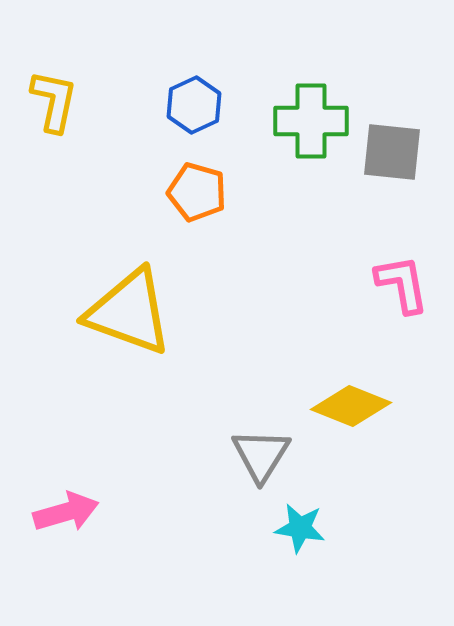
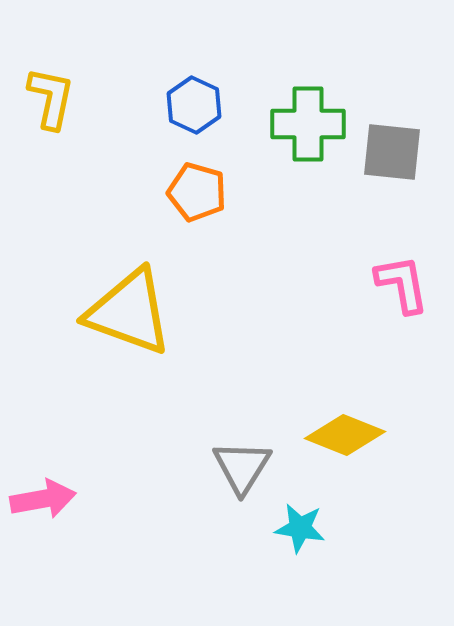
yellow L-shape: moved 3 px left, 3 px up
blue hexagon: rotated 10 degrees counterclockwise
green cross: moved 3 px left, 3 px down
yellow diamond: moved 6 px left, 29 px down
gray triangle: moved 19 px left, 12 px down
pink arrow: moved 23 px left, 13 px up; rotated 6 degrees clockwise
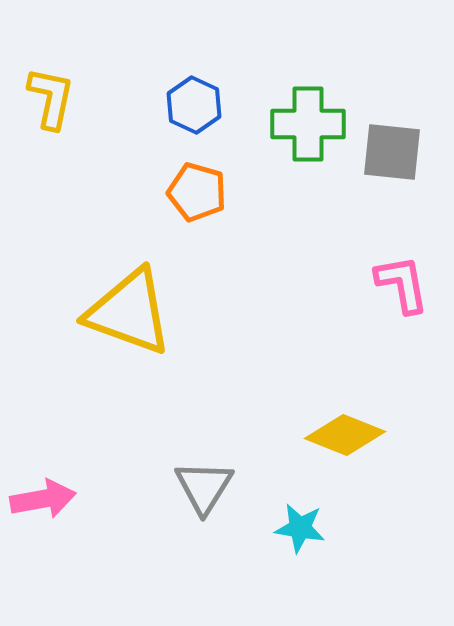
gray triangle: moved 38 px left, 20 px down
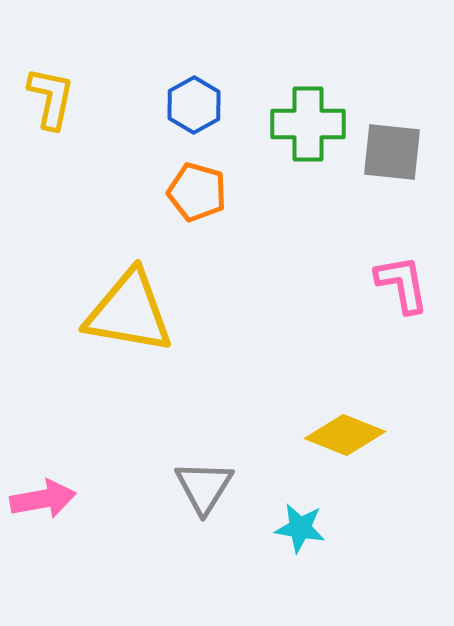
blue hexagon: rotated 6 degrees clockwise
yellow triangle: rotated 10 degrees counterclockwise
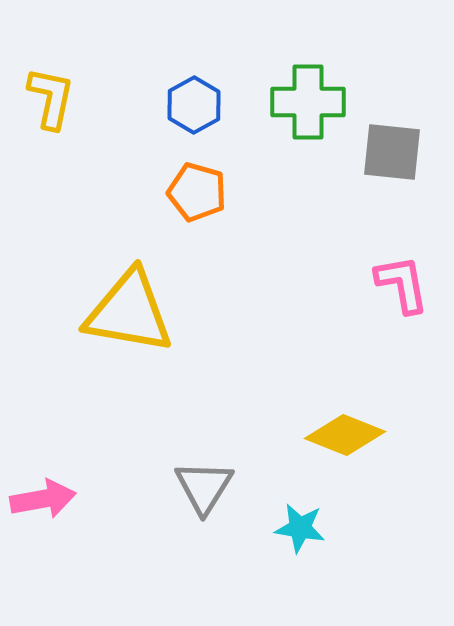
green cross: moved 22 px up
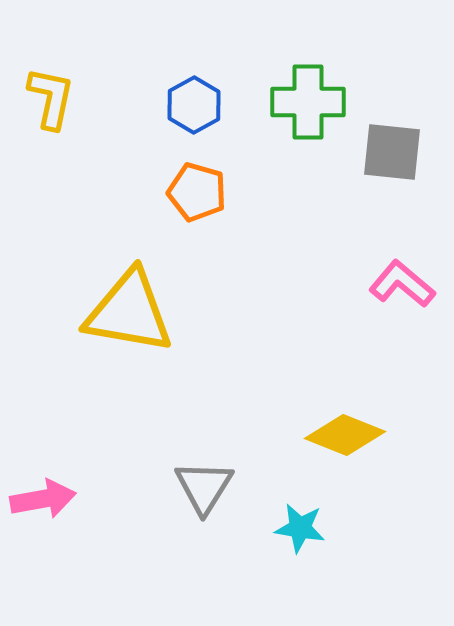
pink L-shape: rotated 40 degrees counterclockwise
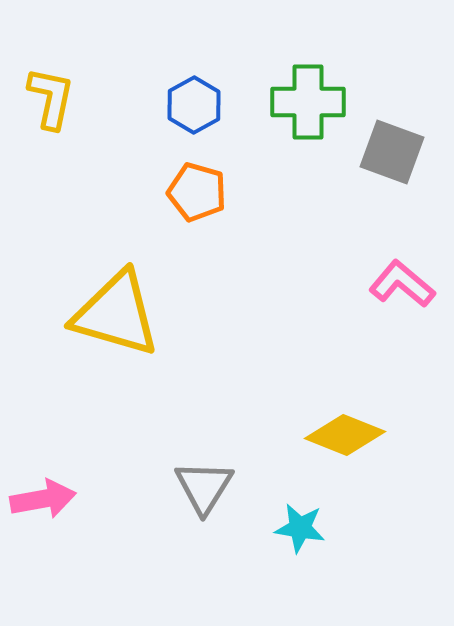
gray square: rotated 14 degrees clockwise
yellow triangle: moved 13 px left, 2 px down; rotated 6 degrees clockwise
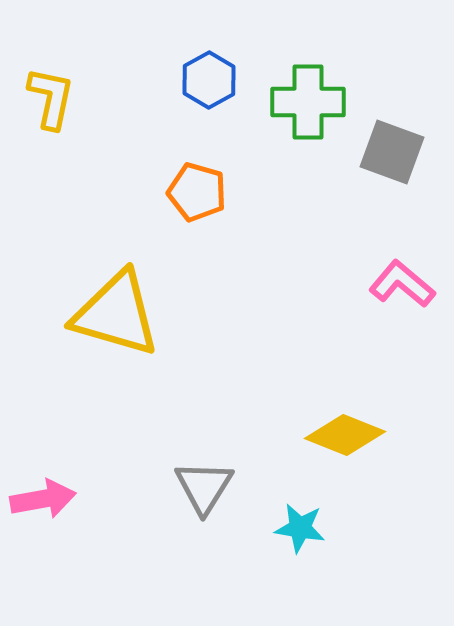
blue hexagon: moved 15 px right, 25 px up
